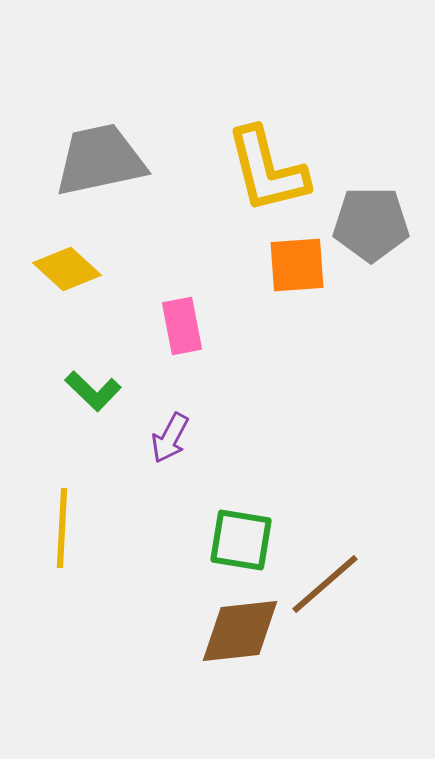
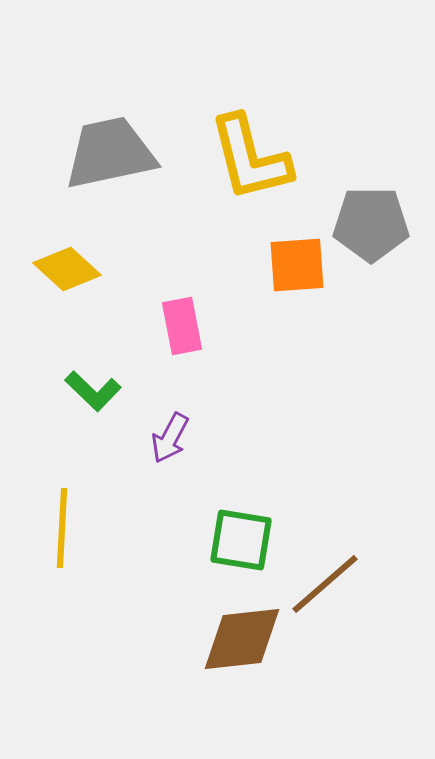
gray trapezoid: moved 10 px right, 7 px up
yellow L-shape: moved 17 px left, 12 px up
brown diamond: moved 2 px right, 8 px down
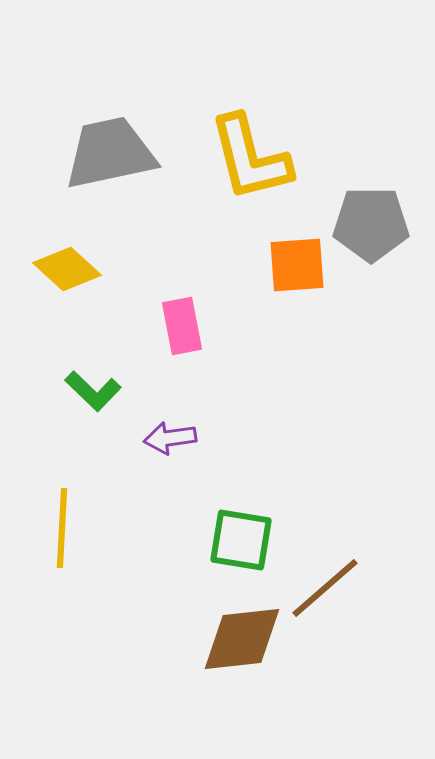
purple arrow: rotated 54 degrees clockwise
brown line: moved 4 px down
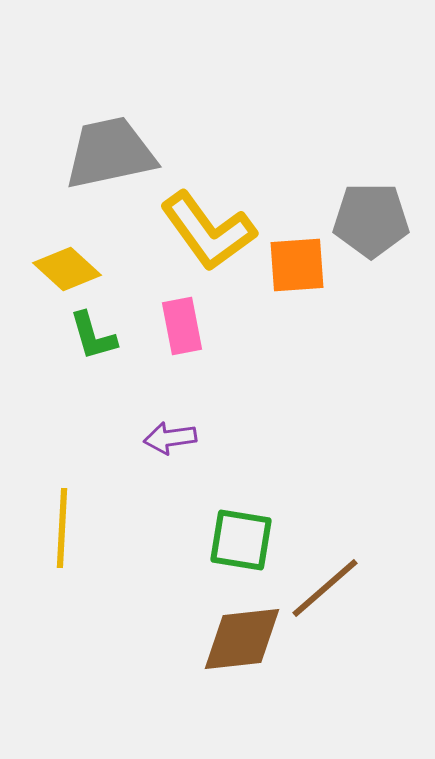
yellow L-shape: moved 42 px left, 73 px down; rotated 22 degrees counterclockwise
gray pentagon: moved 4 px up
green L-shape: moved 55 px up; rotated 30 degrees clockwise
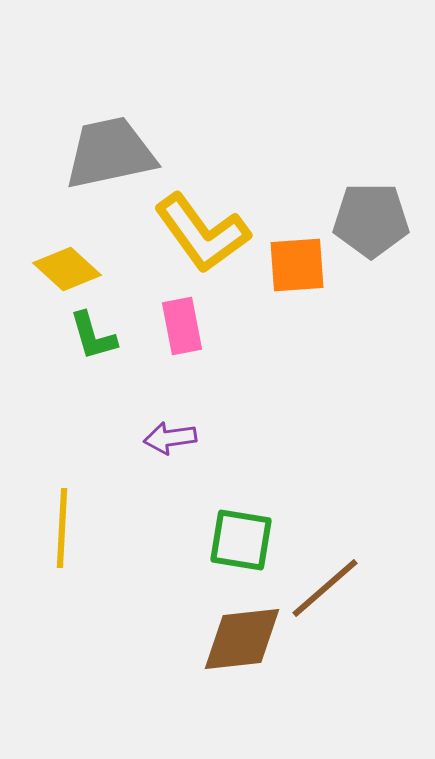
yellow L-shape: moved 6 px left, 2 px down
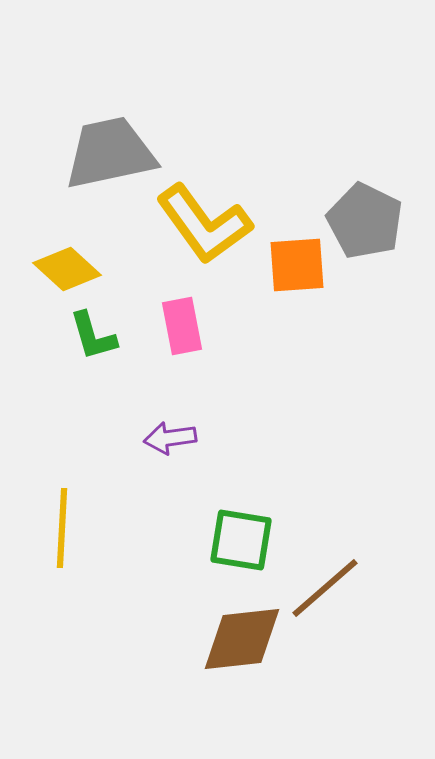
gray pentagon: moved 6 px left, 1 px down; rotated 26 degrees clockwise
yellow L-shape: moved 2 px right, 9 px up
